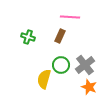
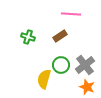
pink line: moved 1 px right, 3 px up
brown rectangle: rotated 32 degrees clockwise
orange star: moved 2 px left
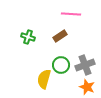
gray cross: rotated 18 degrees clockwise
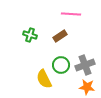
green cross: moved 2 px right, 2 px up
yellow semicircle: rotated 42 degrees counterclockwise
orange star: rotated 14 degrees counterclockwise
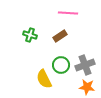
pink line: moved 3 px left, 1 px up
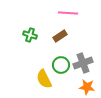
gray cross: moved 2 px left, 2 px up
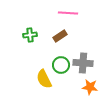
green cross: rotated 24 degrees counterclockwise
gray cross: rotated 24 degrees clockwise
orange star: moved 3 px right
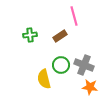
pink line: moved 6 px right, 3 px down; rotated 72 degrees clockwise
gray cross: moved 1 px right, 2 px down; rotated 18 degrees clockwise
yellow semicircle: rotated 12 degrees clockwise
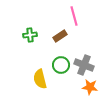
yellow semicircle: moved 4 px left
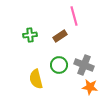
green circle: moved 2 px left
yellow semicircle: moved 4 px left
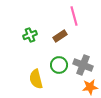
green cross: rotated 16 degrees counterclockwise
gray cross: moved 1 px left
orange star: rotated 14 degrees counterclockwise
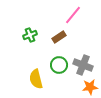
pink line: moved 1 px left, 1 px up; rotated 54 degrees clockwise
brown rectangle: moved 1 px left, 1 px down
